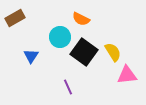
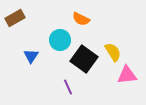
cyan circle: moved 3 px down
black square: moved 7 px down
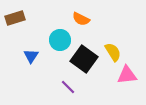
brown rectangle: rotated 12 degrees clockwise
purple line: rotated 21 degrees counterclockwise
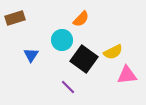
orange semicircle: rotated 72 degrees counterclockwise
cyan circle: moved 2 px right
yellow semicircle: rotated 96 degrees clockwise
blue triangle: moved 1 px up
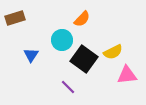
orange semicircle: moved 1 px right
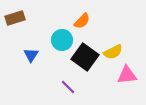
orange semicircle: moved 2 px down
black square: moved 1 px right, 2 px up
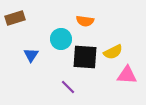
orange semicircle: moved 3 px right; rotated 54 degrees clockwise
cyan circle: moved 1 px left, 1 px up
black square: rotated 32 degrees counterclockwise
pink triangle: rotated 10 degrees clockwise
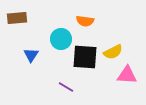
brown rectangle: moved 2 px right; rotated 12 degrees clockwise
purple line: moved 2 px left; rotated 14 degrees counterclockwise
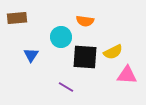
cyan circle: moved 2 px up
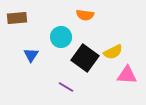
orange semicircle: moved 6 px up
black square: moved 1 px down; rotated 32 degrees clockwise
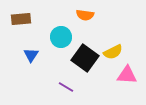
brown rectangle: moved 4 px right, 1 px down
